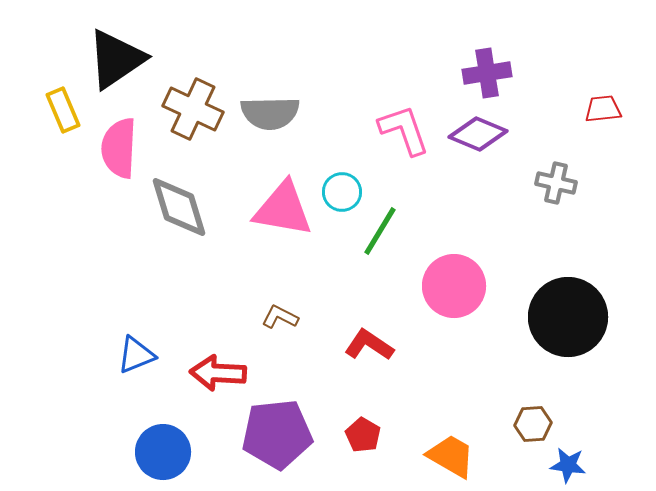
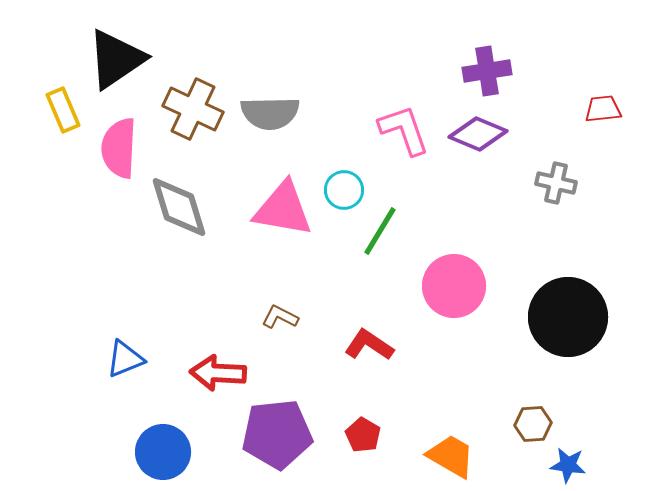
purple cross: moved 2 px up
cyan circle: moved 2 px right, 2 px up
blue triangle: moved 11 px left, 4 px down
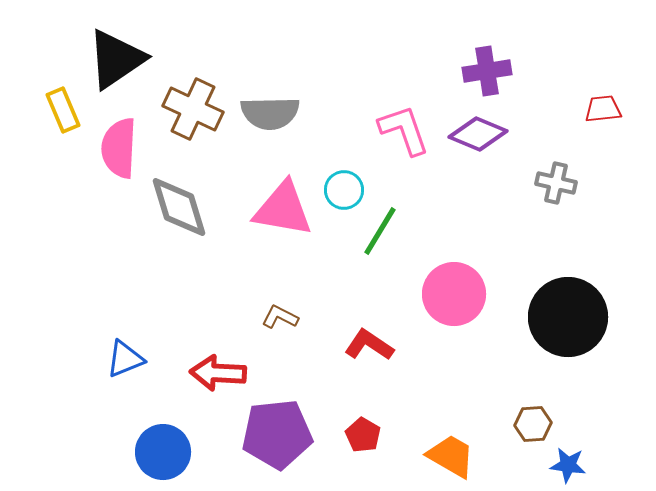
pink circle: moved 8 px down
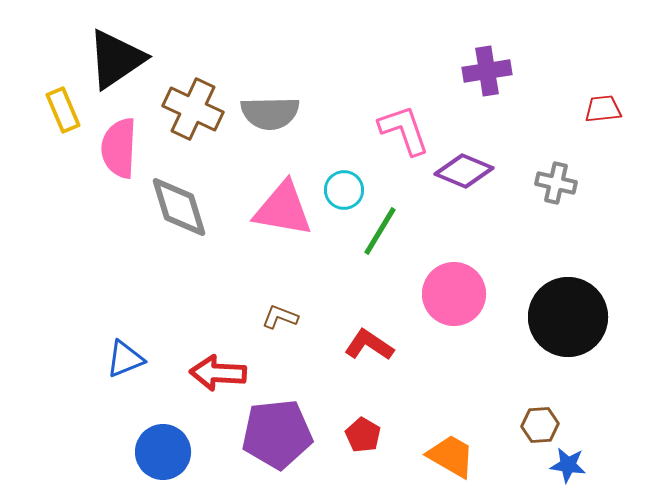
purple diamond: moved 14 px left, 37 px down
brown L-shape: rotated 6 degrees counterclockwise
brown hexagon: moved 7 px right, 1 px down
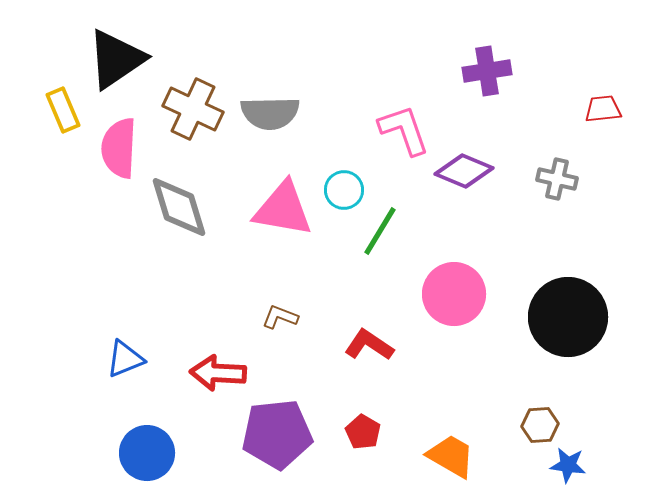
gray cross: moved 1 px right, 4 px up
red pentagon: moved 3 px up
blue circle: moved 16 px left, 1 px down
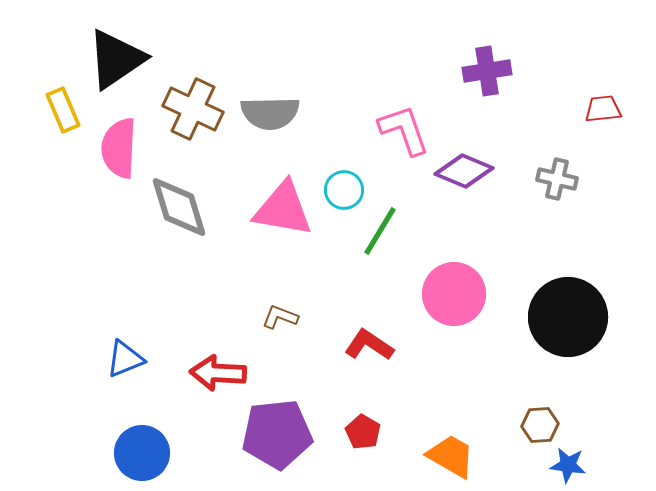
blue circle: moved 5 px left
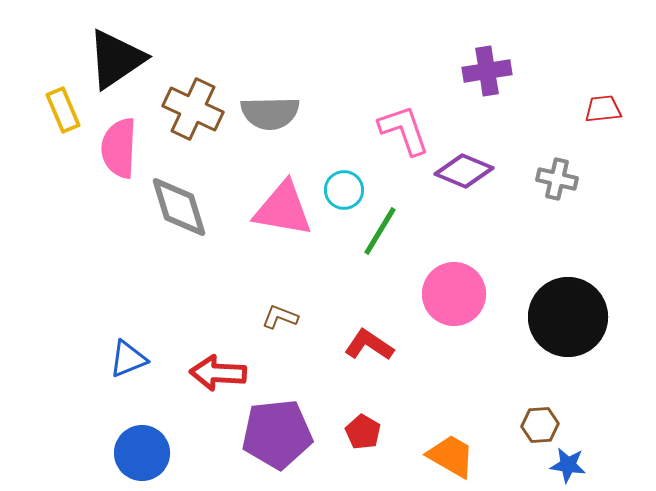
blue triangle: moved 3 px right
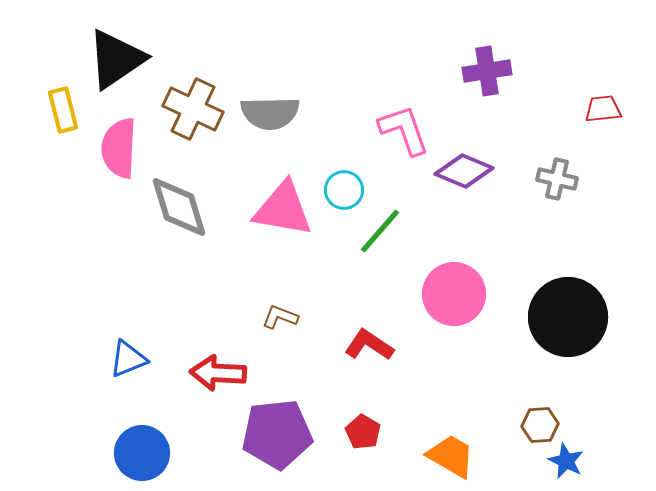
yellow rectangle: rotated 9 degrees clockwise
green line: rotated 10 degrees clockwise
blue star: moved 2 px left, 4 px up; rotated 18 degrees clockwise
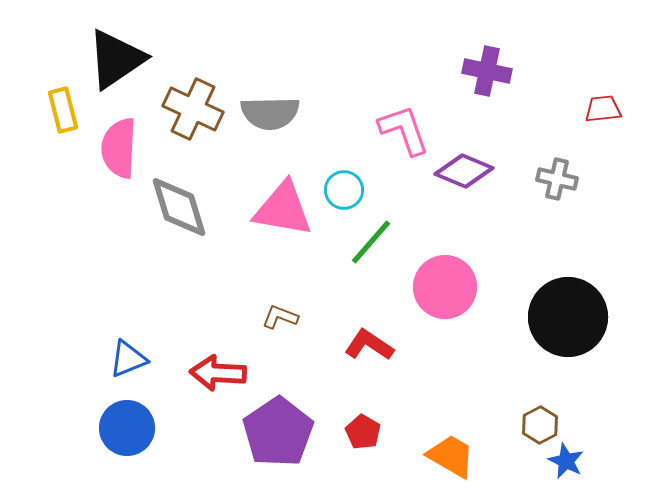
purple cross: rotated 21 degrees clockwise
green line: moved 9 px left, 11 px down
pink circle: moved 9 px left, 7 px up
brown hexagon: rotated 24 degrees counterclockwise
purple pentagon: moved 1 px right, 2 px up; rotated 28 degrees counterclockwise
blue circle: moved 15 px left, 25 px up
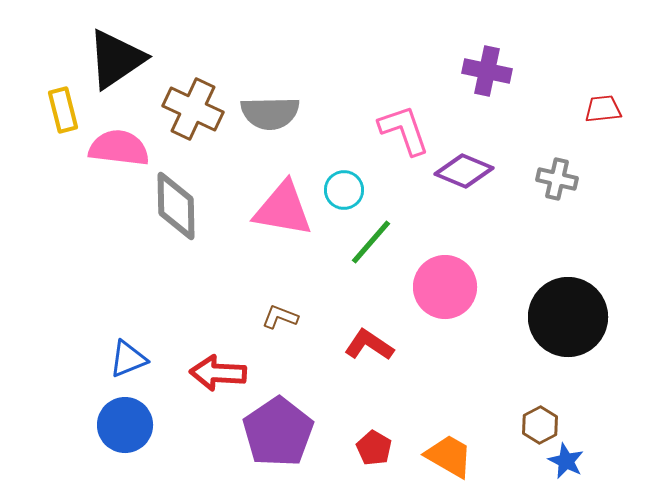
pink semicircle: rotated 94 degrees clockwise
gray diamond: moved 3 px left, 1 px up; rotated 16 degrees clockwise
blue circle: moved 2 px left, 3 px up
red pentagon: moved 11 px right, 16 px down
orange trapezoid: moved 2 px left
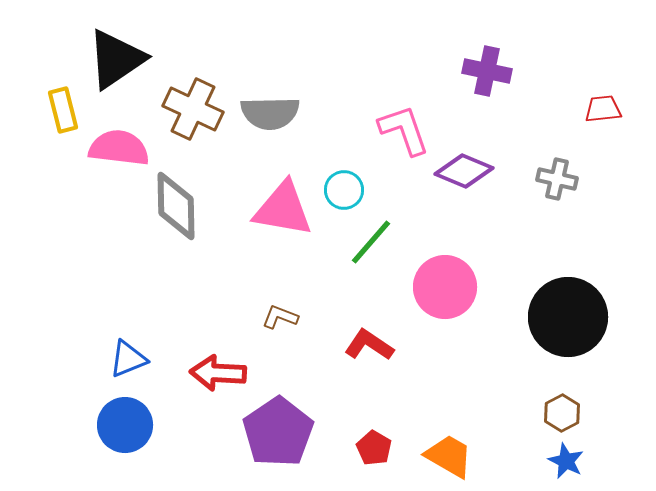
brown hexagon: moved 22 px right, 12 px up
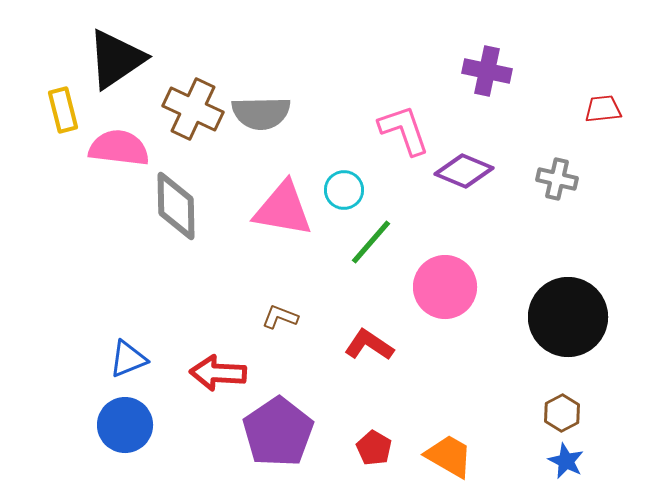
gray semicircle: moved 9 px left
